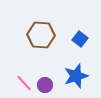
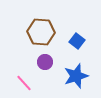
brown hexagon: moved 3 px up
blue square: moved 3 px left, 2 px down
purple circle: moved 23 px up
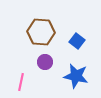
blue star: rotated 30 degrees clockwise
pink line: moved 3 px left, 1 px up; rotated 54 degrees clockwise
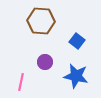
brown hexagon: moved 11 px up
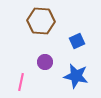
blue square: rotated 28 degrees clockwise
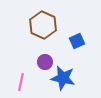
brown hexagon: moved 2 px right, 4 px down; rotated 20 degrees clockwise
blue star: moved 13 px left, 2 px down
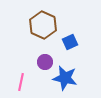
blue square: moved 7 px left, 1 px down
blue star: moved 2 px right
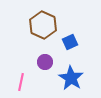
blue star: moved 6 px right; rotated 20 degrees clockwise
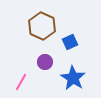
brown hexagon: moved 1 px left, 1 px down
blue star: moved 2 px right
pink line: rotated 18 degrees clockwise
